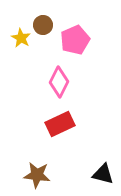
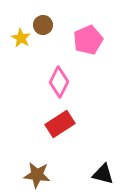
pink pentagon: moved 13 px right
red rectangle: rotated 8 degrees counterclockwise
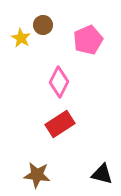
black triangle: moved 1 px left
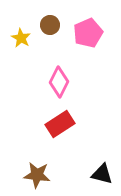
brown circle: moved 7 px right
pink pentagon: moved 7 px up
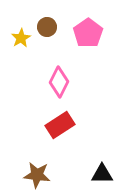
brown circle: moved 3 px left, 2 px down
pink pentagon: rotated 12 degrees counterclockwise
yellow star: rotated 12 degrees clockwise
red rectangle: moved 1 px down
black triangle: rotated 15 degrees counterclockwise
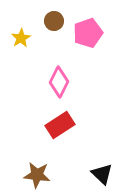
brown circle: moved 7 px right, 6 px up
pink pentagon: rotated 16 degrees clockwise
black triangle: rotated 45 degrees clockwise
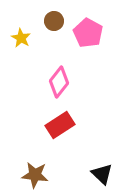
pink pentagon: rotated 24 degrees counterclockwise
yellow star: rotated 12 degrees counterclockwise
pink diamond: rotated 12 degrees clockwise
brown star: moved 2 px left
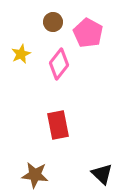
brown circle: moved 1 px left, 1 px down
yellow star: moved 16 px down; rotated 18 degrees clockwise
pink diamond: moved 18 px up
red rectangle: moved 2 px left; rotated 68 degrees counterclockwise
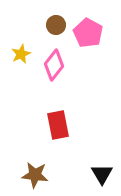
brown circle: moved 3 px right, 3 px down
pink diamond: moved 5 px left, 1 px down
black triangle: rotated 15 degrees clockwise
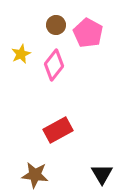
red rectangle: moved 5 px down; rotated 72 degrees clockwise
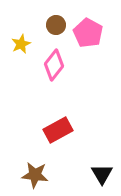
yellow star: moved 10 px up
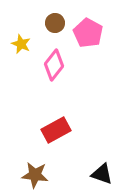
brown circle: moved 1 px left, 2 px up
yellow star: rotated 24 degrees counterclockwise
red rectangle: moved 2 px left
black triangle: rotated 40 degrees counterclockwise
